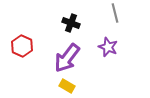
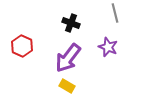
purple arrow: moved 1 px right
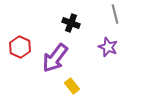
gray line: moved 1 px down
red hexagon: moved 2 px left, 1 px down
purple arrow: moved 13 px left
yellow rectangle: moved 5 px right; rotated 21 degrees clockwise
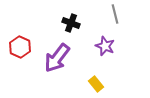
purple star: moved 3 px left, 1 px up
purple arrow: moved 2 px right
yellow rectangle: moved 24 px right, 2 px up
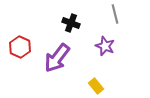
yellow rectangle: moved 2 px down
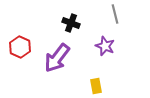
yellow rectangle: rotated 28 degrees clockwise
